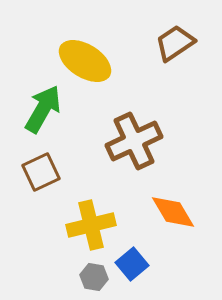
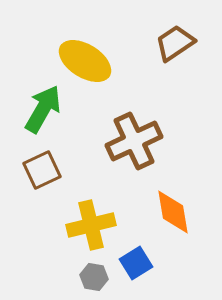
brown square: moved 1 px right, 2 px up
orange diamond: rotated 21 degrees clockwise
blue square: moved 4 px right, 1 px up; rotated 8 degrees clockwise
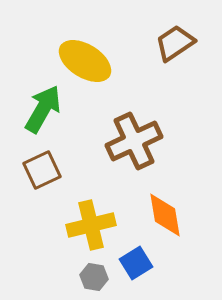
orange diamond: moved 8 px left, 3 px down
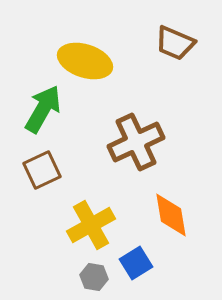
brown trapezoid: rotated 123 degrees counterclockwise
yellow ellipse: rotated 14 degrees counterclockwise
brown cross: moved 2 px right, 1 px down
orange diamond: moved 6 px right
yellow cross: rotated 15 degrees counterclockwise
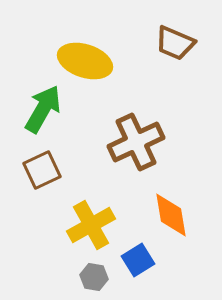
blue square: moved 2 px right, 3 px up
